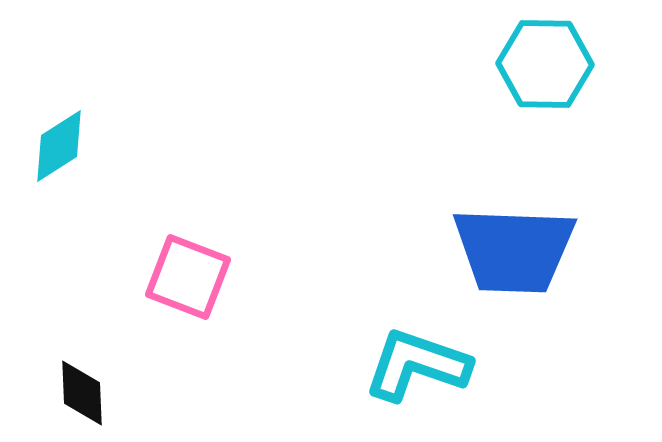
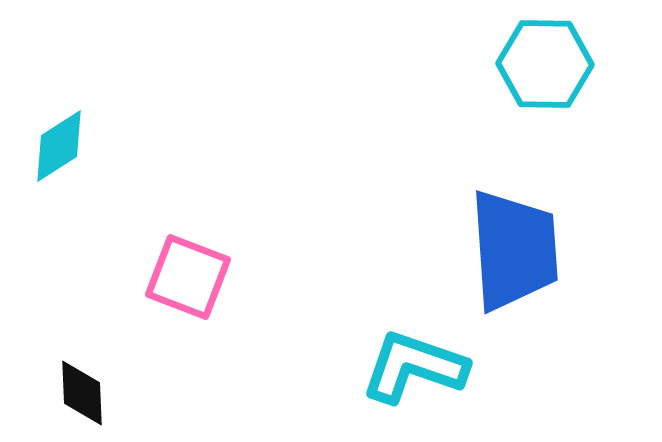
blue trapezoid: rotated 96 degrees counterclockwise
cyan L-shape: moved 3 px left, 2 px down
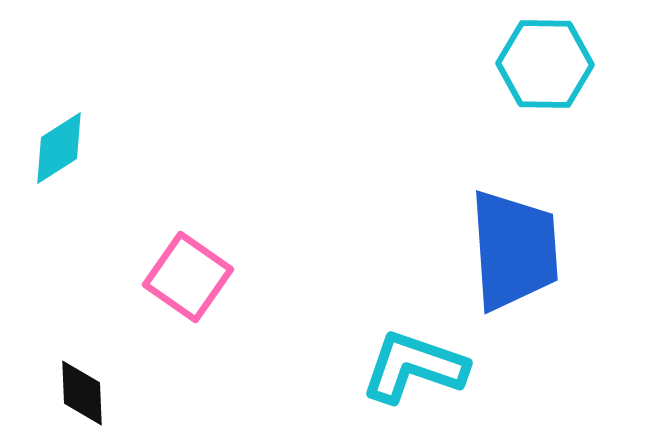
cyan diamond: moved 2 px down
pink square: rotated 14 degrees clockwise
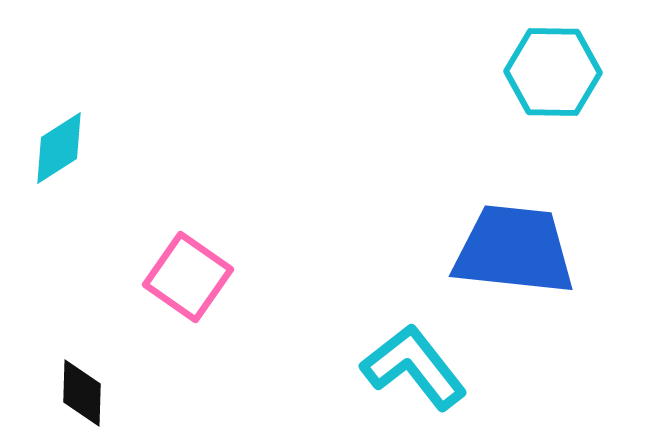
cyan hexagon: moved 8 px right, 8 px down
blue trapezoid: rotated 80 degrees counterclockwise
cyan L-shape: rotated 33 degrees clockwise
black diamond: rotated 4 degrees clockwise
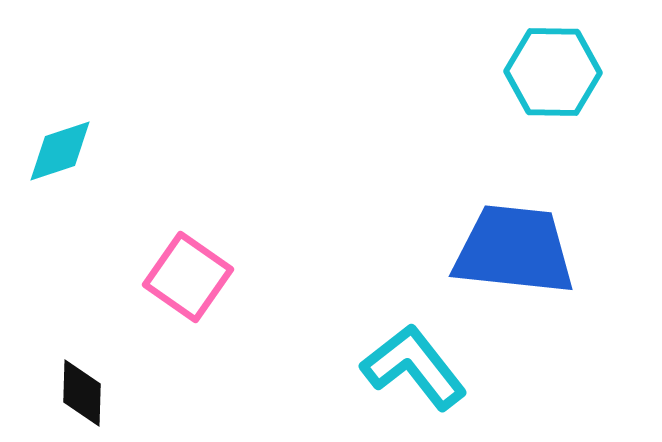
cyan diamond: moved 1 px right, 3 px down; rotated 14 degrees clockwise
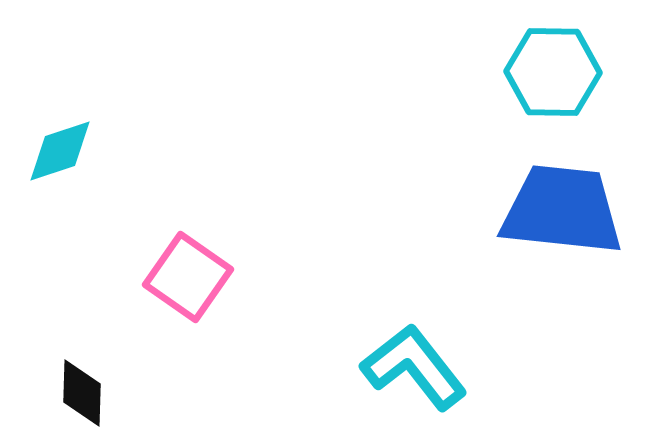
blue trapezoid: moved 48 px right, 40 px up
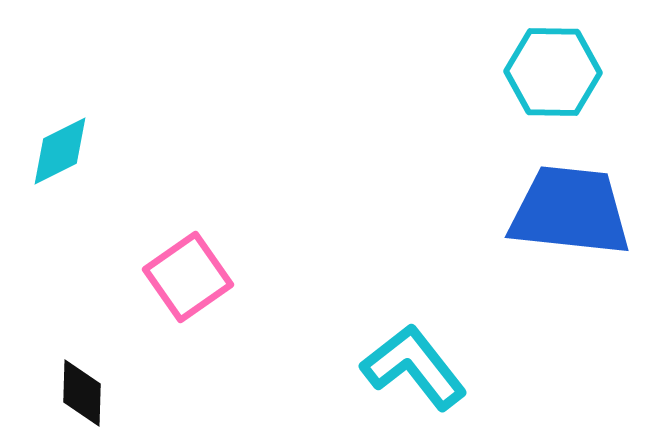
cyan diamond: rotated 8 degrees counterclockwise
blue trapezoid: moved 8 px right, 1 px down
pink square: rotated 20 degrees clockwise
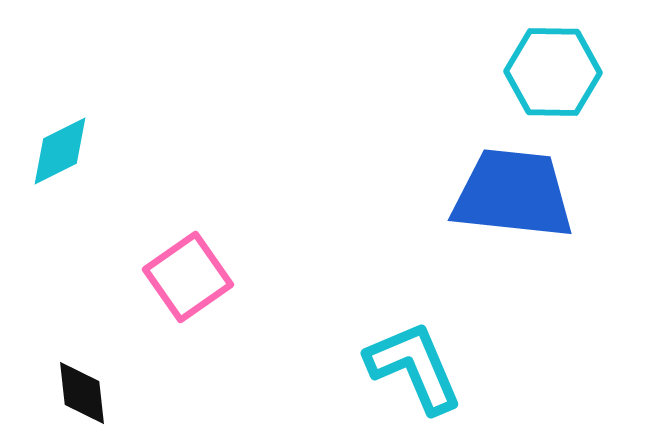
blue trapezoid: moved 57 px left, 17 px up
cyan L-shape: rotated 15 degrees clockwise
black diamond: rotated 8 degrees counterclockwise
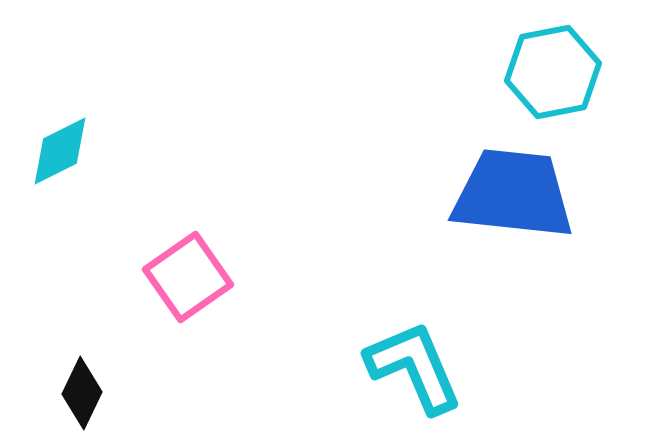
cyan hexagon: rotated 12 degrees counterclockwise
black diamond: rotated 32 degrees clockwise
